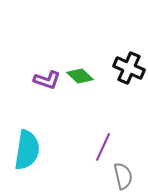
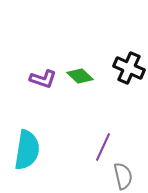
purple L-shape: moved 4 px left, 1 px up
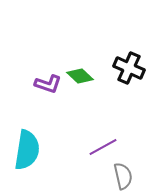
purple L-shape: moved 5 px right, 5 px down
purple line: rotated 36 degrees clockwise
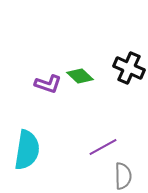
gray semicircle: rotated 12 degrees clockwise
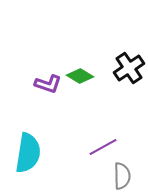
black cross: rotated 32 degrees clockwise
green diamond: rotated 12 degrees counterclockwise
cyan semicircle: moved 1 px right, 3 px down
gray semicircle: moved 1 px left
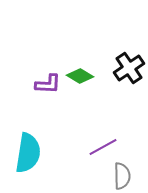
purple L-shape: rotated 16 degrees counterclockwise
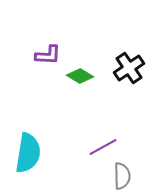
purple L-shape: moved 29 px up
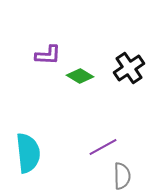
cyan semicircle: rotated 15 degrees counterclockwise
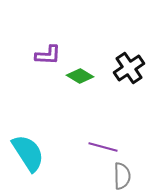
purple line: rotated 44 degrees clockwise
cyan semicircle: rotated 27 degrees counterclockwise
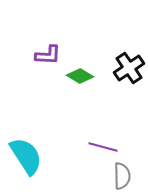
cyan semicircle: moved 2 px left, 3 px down
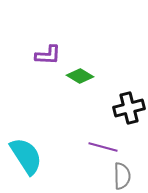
black cross: moved 40 px down; rotated 20 degrees clockwise
